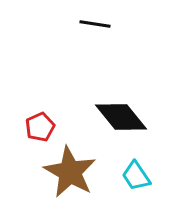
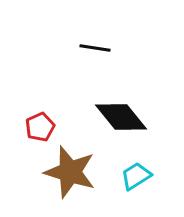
black line: moved 24 px down
brown star: rotated 12 degrees counterclockwise
cyan trapezoid: rotated 92 degrees clockwise
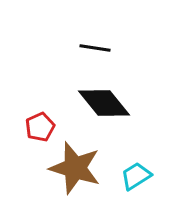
black diamond: moved 17 px left, 14 px up
brown star: moved 5 px right, 4 px up
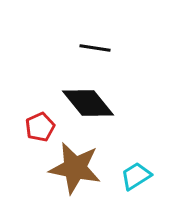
black diamond: moved 16 px left
brown star: rotated 6 degrees counterclockwise
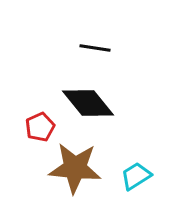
brown star: rotated 6 degrees counterclockwise
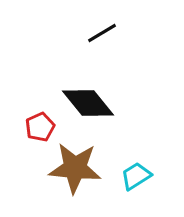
black line: moved 7 px right, 15 px up; rotated 40 degrees counterclockwise
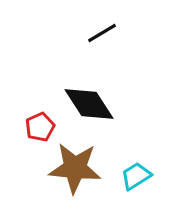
black diamond: moved 1 px right, 1 px down; rotated 6 degrees clockwise
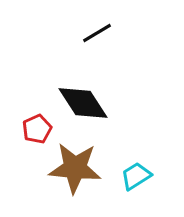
black line: moved 5 px left
black diamond: moved 6 px left, 1 px up
red pentagon: moved 3 px left, 2 px down
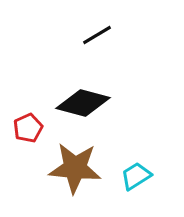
black line: moved 2 px down
black diamond: rotated 42 degrees counterclockwise
red pentagon: moved 9 px left, 1 px up
